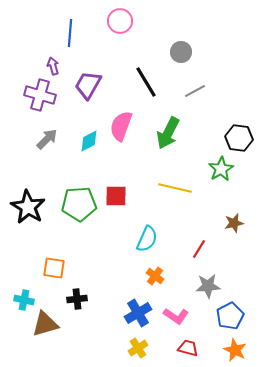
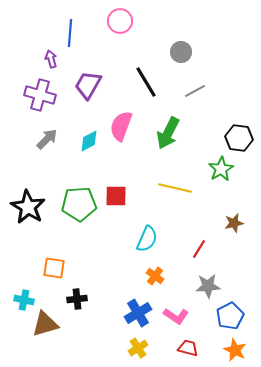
purple arrow: moved 2 px left, 7 px up
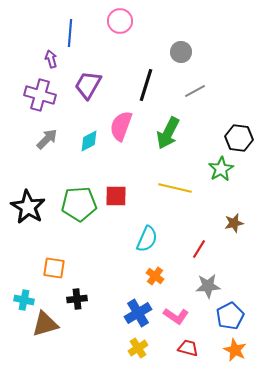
black line: moved 3 px down; rotated 48 degrees clockwise
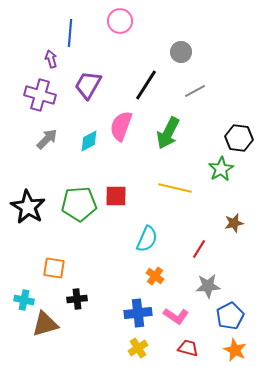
black line: rotated 16 degrees clockwise
blue cross: rotated 24 degrees clockwise
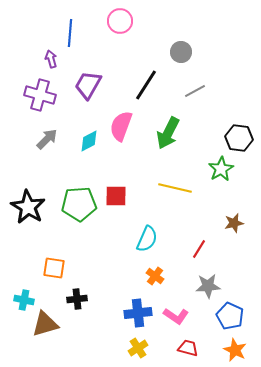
blue pentagon: rotated 20 degrees counterclockwise
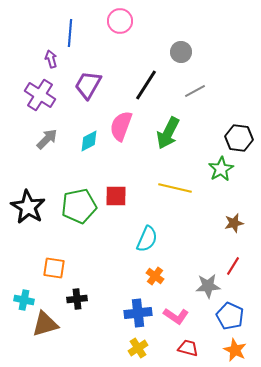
purple cross: rotated 16 degrees clockwise
green pentagon: moved 2 px down; rotated 8 degrees counterclockwise
red line: moved 34 px right, 17 px down
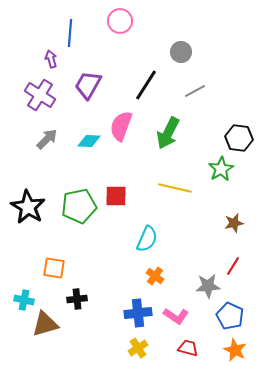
cyan diamond: rotated 30 degrees clockwise
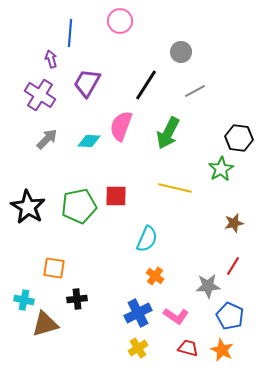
purple trapezoid: moved 1 px left, 2 px up
blue cross: rotated 20 degrees counterclockwise
orange star: moved 13 px left
